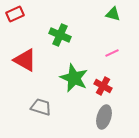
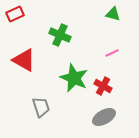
red triangle: moved 1 px left
gray trapezoid: rotated 55 degrees clockwise
gray ellipse: rotated 45 degrees clockwise
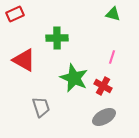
green cross: moved 3 px left, 3 px down; rotated 25 degrees counterclockwise
pink line: moved 4 px down; rotated 48 degrees counterclockwise
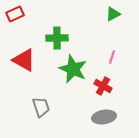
green triangle: rotated 42 degrees counterclockwise
green star: moved 1 px left, 9 px up
gray ellipse: rotated 20 degrees clockwise
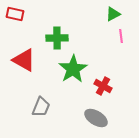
red rectangle: rotated 36 degrees clockwise
pink line: moved 9 px right, 21 px up; rotated 24 degrees counterclockwise
green star: rotated 16 degrees clockwise
gray trapezoid: rotated 40 degrees clockwise
gray ellipse: moved 8 px left, 1 px down; rotated 40 degrees clockwise
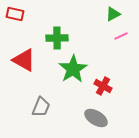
pink line: rotated 72 degrees clockwise
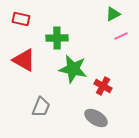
red rectangle: moved 6 px right, 5 px down
green star: rotated 28 degrees counterclockwise
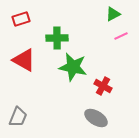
red rectangle: rotated 30 degrees counterclockwise
green star: moved 2 px up
gray trapezoid: moved 23 px left, 10 px down
